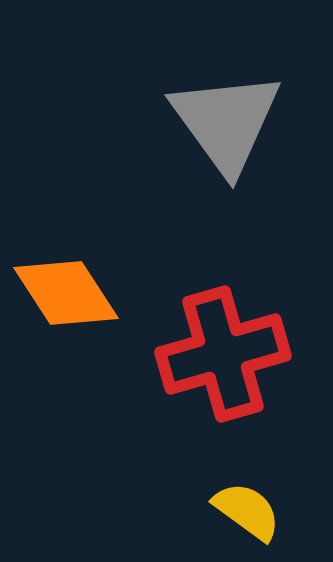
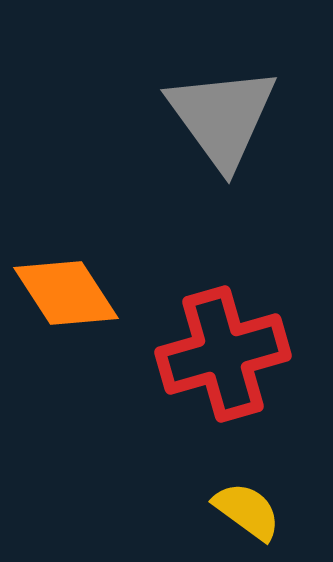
gray triangle: moved 4 px left, 5 px up
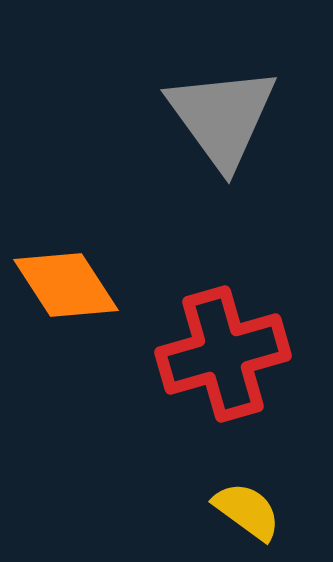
orange diamond: moved 8 px up
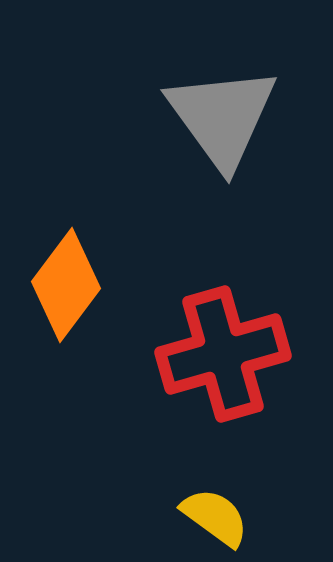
orange diamond: rotated 70 degrees clockwise
yellow semicircle: moved 32 px left, 6 px down
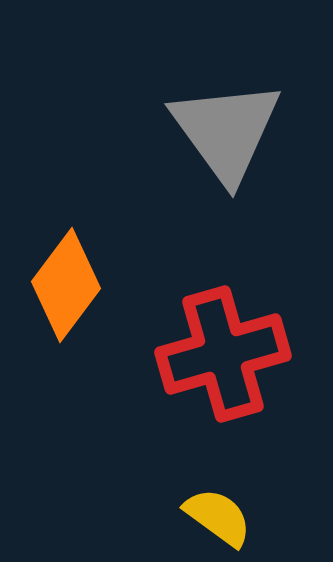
gray triangle: moved 4 px right, 14 px down
yellow semicircle: moved 3 px right
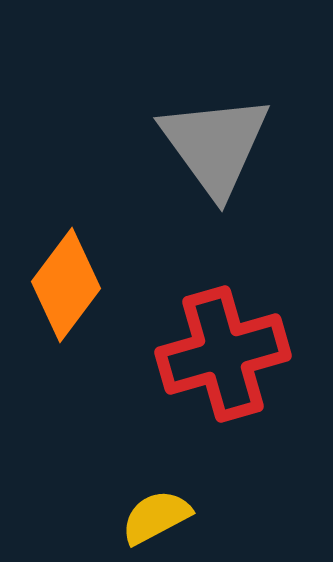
gray triangle: moved 11 px left, 14 px down
yellow semicircle: moved 62 px left; rotated 64 degrees counterclockwise
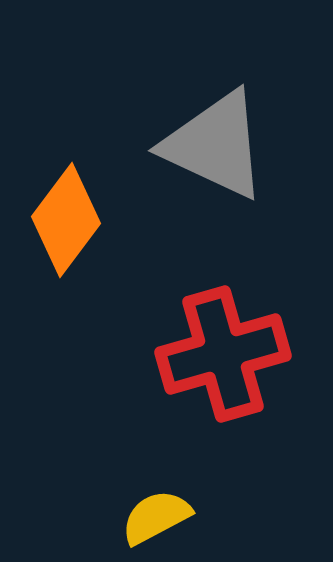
gray triangle: rotated 29 degrees counterclockwise
orange diamond: moved 65 px up
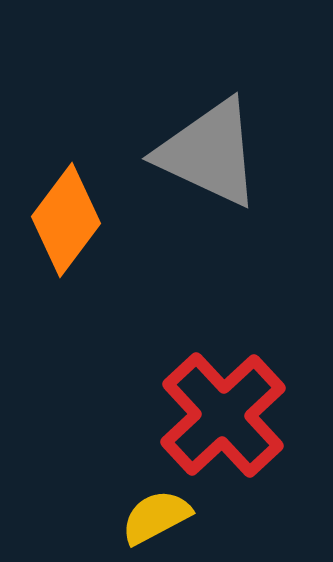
gray triangle: moved 6 px left, 8 px down
red cross: moved 61 px down; rotated 27 degrees counterclockwise
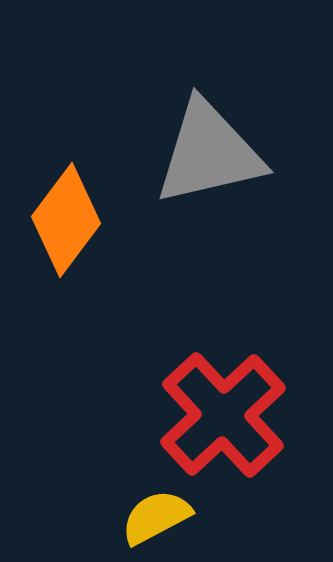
gray triangle: rotated 38 degrees counterclockwise
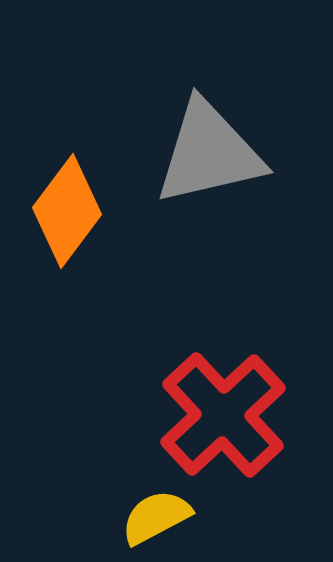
orange diamond: moved 1 px right, 9 px up
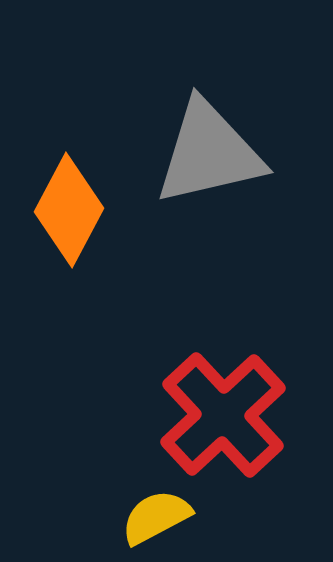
orange diamond: moved 2 px right, 1 px up; rotated 9 degrees counterclockwise
